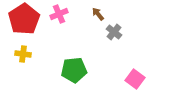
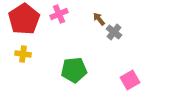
brown arrow: moved 1 px right, 5 px down
pink square: moved 5 px left, 1 px down; rotated 24 degrees clockwise
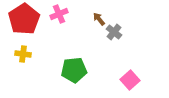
pink square: rotated 12 degrees counterclockwise
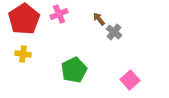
green pentagon: rotated 20 degrees counterclockwise
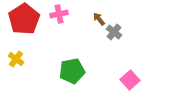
pink cross: rotated 12 degrees clockwise
yellow cross: moved 7 px left, 5 px down; rotated 28 degrees clockwise
green pentagon: moved 2 px left, 1 px down; rotated 15 degrees clockwise
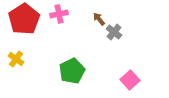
green pentagon: rotated 15 degrees counterclockwise
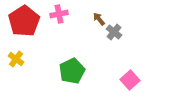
red pentagon: moved 2 px down
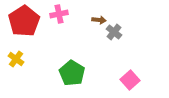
brown arrow: moved 1 px down; rotated 136 degrees clockwise
green pentagon: moved 2 px down; rotated 15 degrees counterclockwise
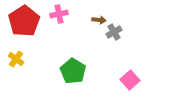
gray cross: rotated 21 degrees clockwise
green pentagon: moved 1 px right, 2 px up
